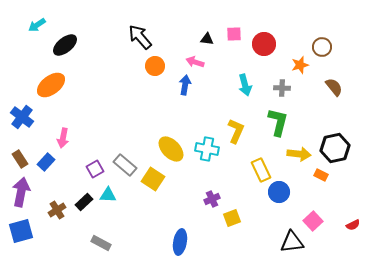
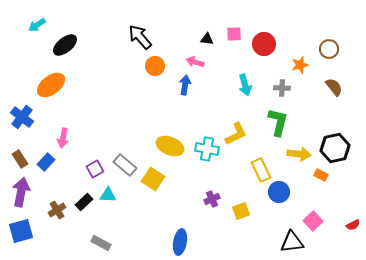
brown circle at (322, 47): moved 7 px right, 2 px down
yellow L-shape at (236, 131): moved 3 px down; rotated 40 degrees clockwise
yellow ellipse at (171, 149): moved 1 px left, 3 px up; rotated 24 degrees counterclockwise
yellow square at (232, 218): moved 9 px right, 7 px up
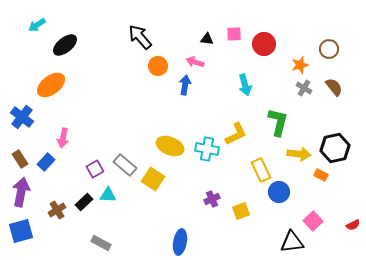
orange circle at (155, 66): moved 3 px right
gray cross at (282, 88): moved 22 px right; rotated 28 degrees clockwise
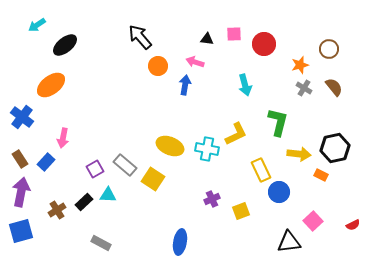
black triangle at (292, 242): moved 3 px left
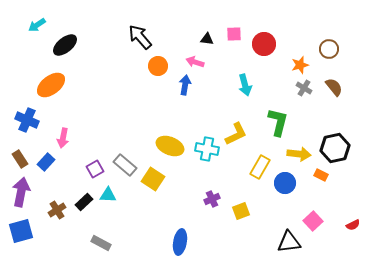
blue cross at (22, 117): moved 5 px right, 3 px down; rotated 15 degrees counterclockwise
yellow rectangle at (261, 170): moved 1 px left, 3 px up; rotated 55 degrees clockwise
blue circle at (279, 192): moved 6 px right, 9 px up
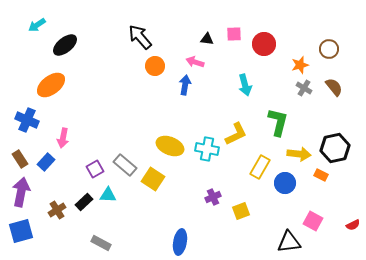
orange circle at (158, 66): moved 3 px left
purple cross at (212, 199): moved 1 px right, 2 px up
pink square at (313, 221): rotated 18 degrees counterclockwise
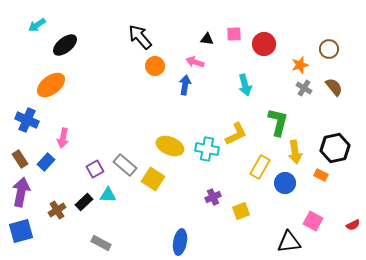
yellow arrow at (299, 154): moved 4 px left, 2 px up; rotated 75 degrees clockwise
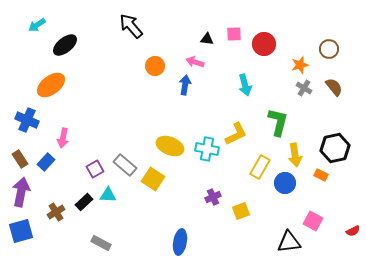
black arrow at (140, 37): moved 9 px left, 11 px up
yellow arrow at (295, 152): moved 3 px down
brown cross at (57, 210): moved 1 px left, 2 px down
red semicircle at (353, 225): moved 6 px down
